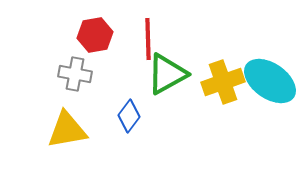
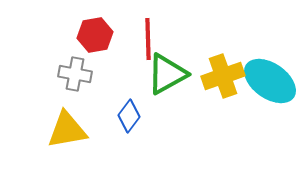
yellow cross: moved 6 px up
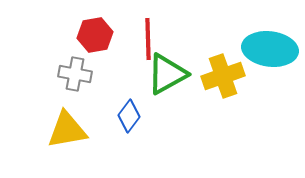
cyan ellipse: moved 32 px up; rotated 28 degrees counterclockwise
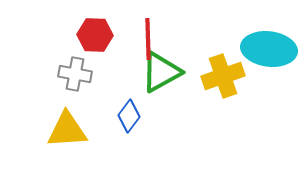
red hexagon: rotated 12 degrees clockwise
cyan ellipse: moved 1 px left
green triangle: moved 6 px left, 2 px up
yellow triangle: rotated 6 degrees clockwise
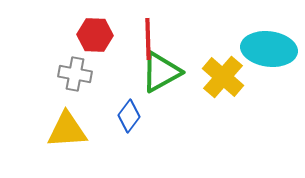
yellow cross: moved 1 px down; rotated 30 degrees counterclockwise
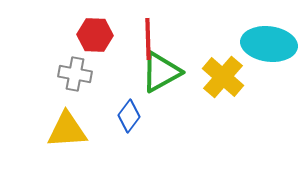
cyan ellipse: moved 5 px up
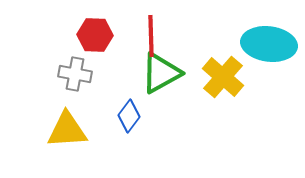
red line: moved 3 px right, 3 px up
green triangle: moved 1 px down
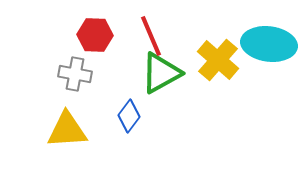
red line: rotated 21 degrees counterclockwise
yellow cross: moved 5 px left, 17 px up
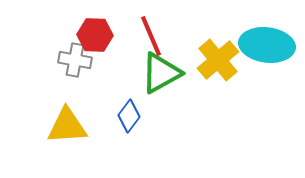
cyan ellipse: moved 2 px left, 1 px down
yellow cross: rotated 9 degrees clockwise
gray cross: moved 14 px up
yellow triangle: moved 4 px up
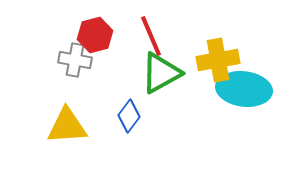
red hexagon: rotated 16 degrees counterclockwise
cyan ellipse: moved 23 px left, 44 px down
yellow cross: rotated 30 degrees clockwise
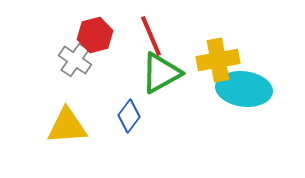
gray cross: rotated 24 degrees clockwise
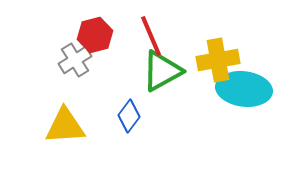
gray cross: rotated 24 degrees clockwise
green triangle: moved 1 px right, 2 px up
yellow triangle: moved 2 px left
